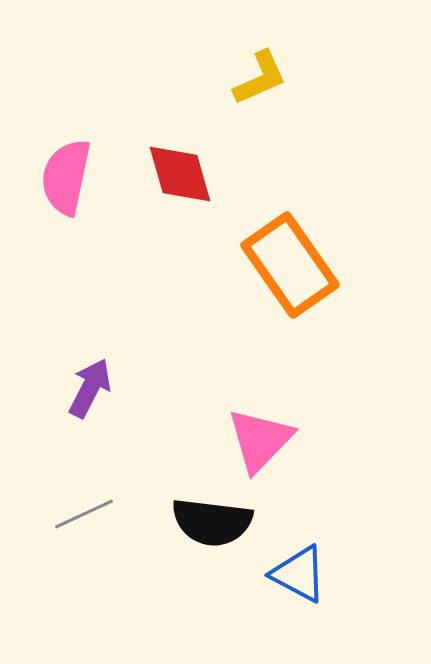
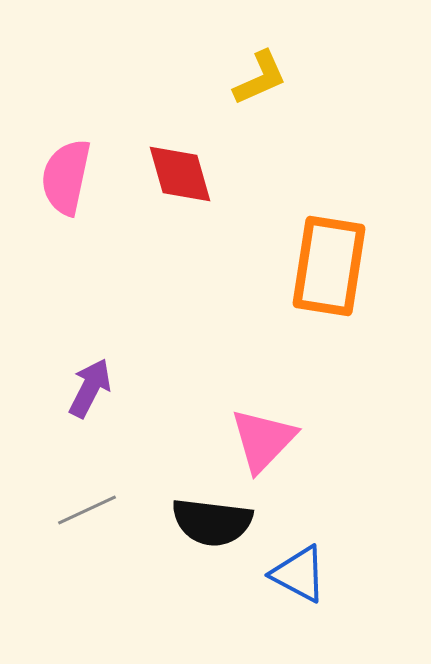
orange rectangle: moved 39 px right, 1 px down; rotated 44 degrees clockwise
pink triangle: moved 3 px right
gray line: moved 3 px right, 4 px up
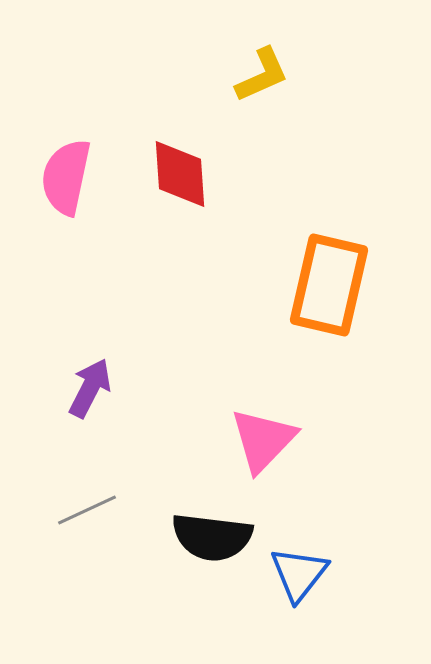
yellow L-shape: moved 2 px right, 3 px up
red diamond: rotated 12 degrees clockwise
orange rectangle: moved 19 px down; rotated 4 degrees clockwise
black semicircle: moved 15 px down
blue triangle: rotated 40 degrees clockwise
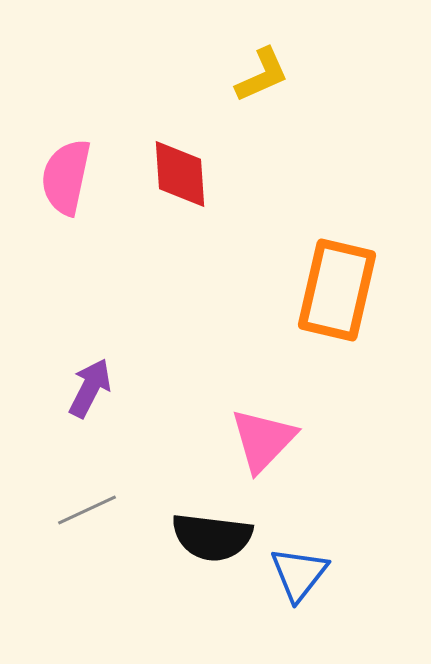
orange rectangle: moved 8 px right, 5 px down
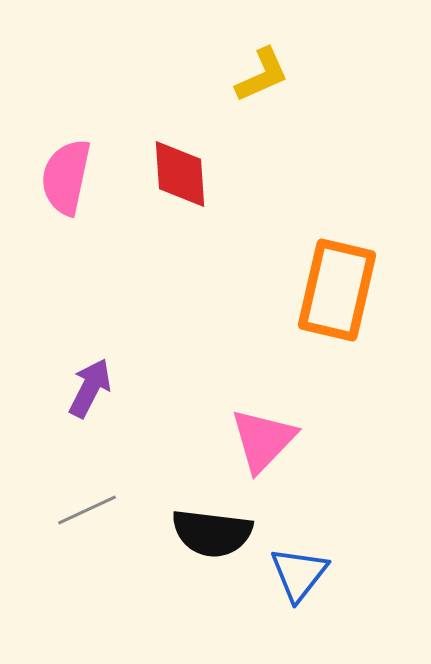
black semicircle: moved 4 px up
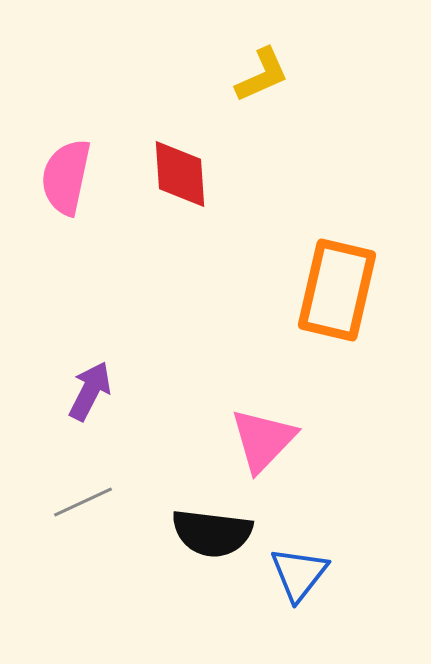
purple arrow: moved 3 px down
gray line: moved 4 px left, 8 px up
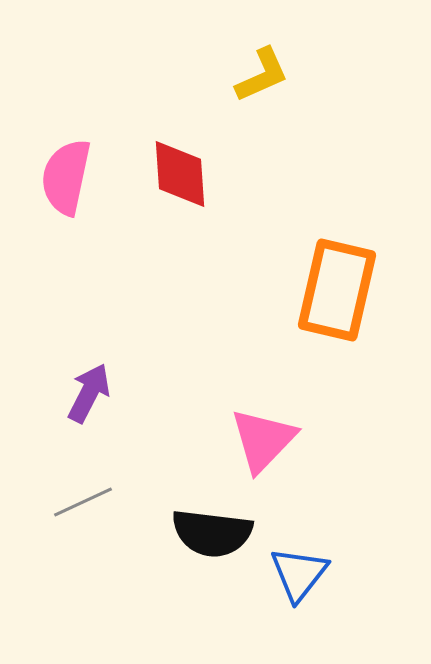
purple arrow: moved 1 px left, 2 px down
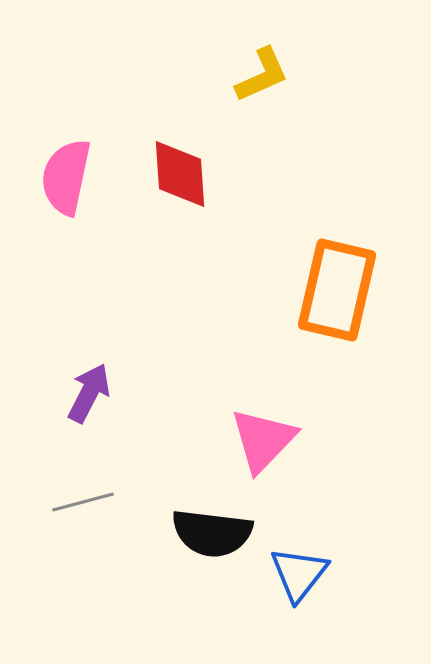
gray line: rotated 10 degrees clockwise
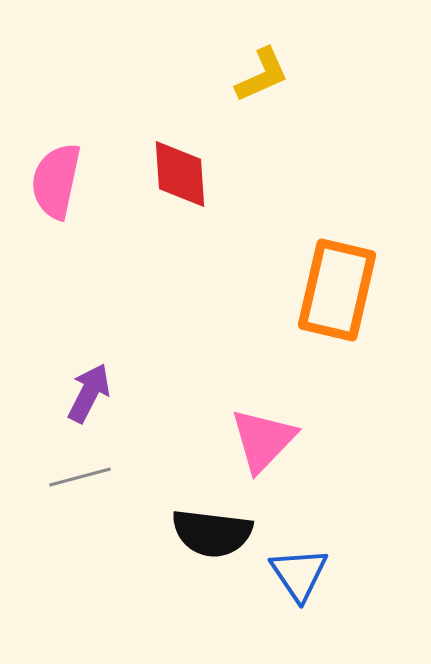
pink semicircle: moved 10 px left, 4 px down
gray line: moved 3 px left, 25 px up
blue triangle: rotated 12 degrees counterclockwise
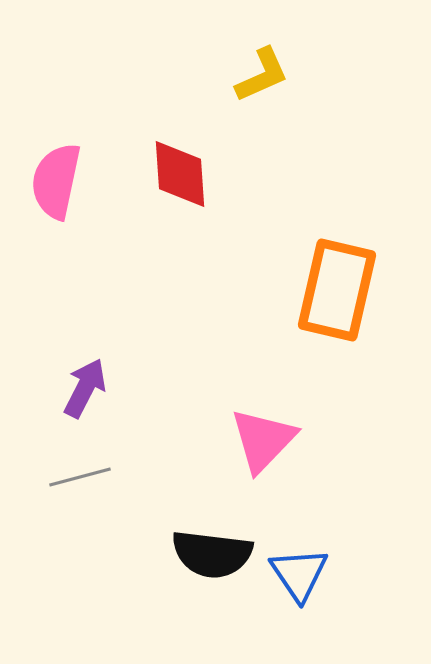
purple arrow: moved 4 px left, 5 px up
black semicircle: moved 21 px down
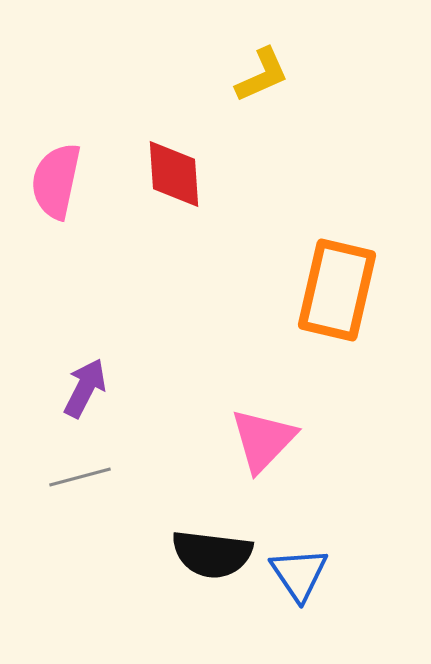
red diamond: moved 6 px left
